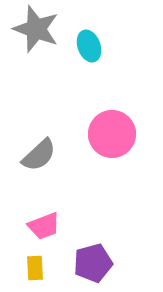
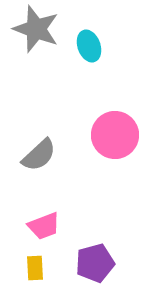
pink circle: moved 3 px right, 1 px down
purple pentagon: moved 2 px right
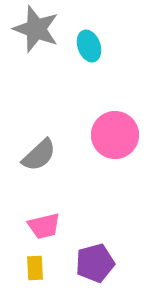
pink trapezoid: rotated 8 degrees clockwise
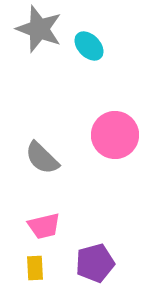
gray star: moved 3 px right
cyan ellipse: rotated 24 degrees counterclockwise
gray semicircle: moved 3 px right, 3 px down; rotated 87 degrees clockwise
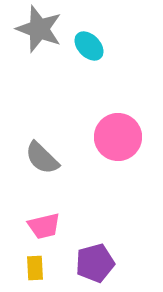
pink circle: moved 3 px right, 2 px down
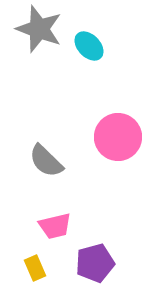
gray semicircle: moved 4 px right, 3 px down
pink trapezoid: moved 11 px right
yellow rectangle: rotated 20 degrees counterclockwise
